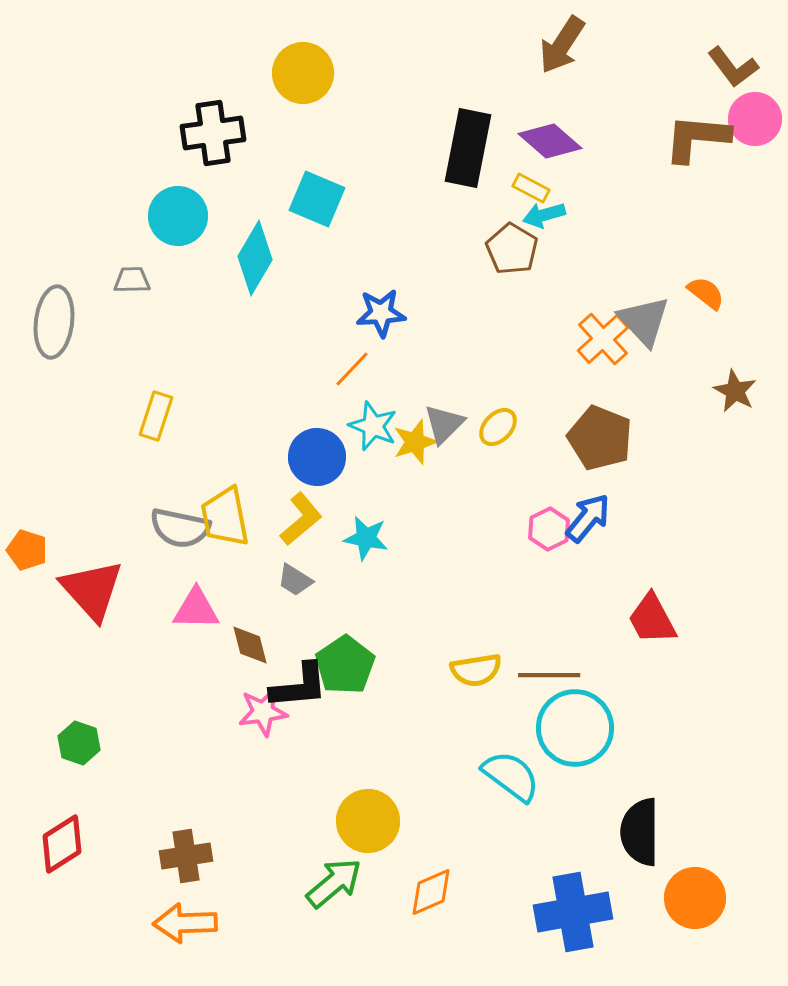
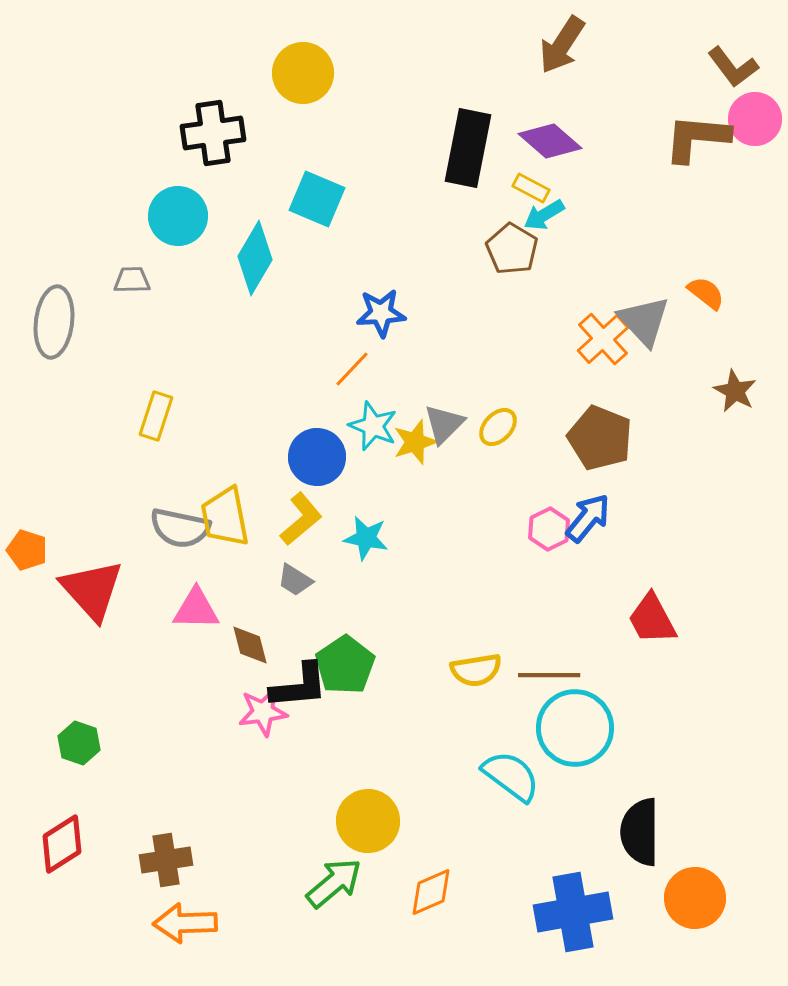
cyan arrow at (544, 215): rotated 15 degrees counterclockwise
brown cross at (186, 856): moved 20 px left, 4 px down
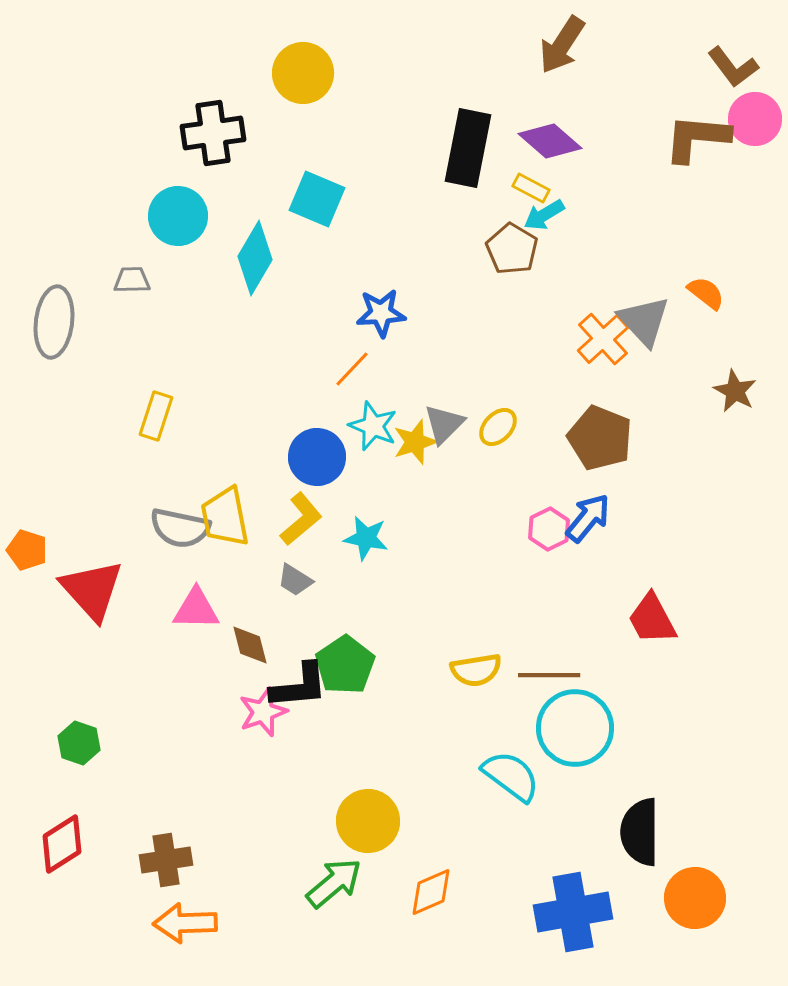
pink star at (263, 712): rotated 12 degrees counterclockwise
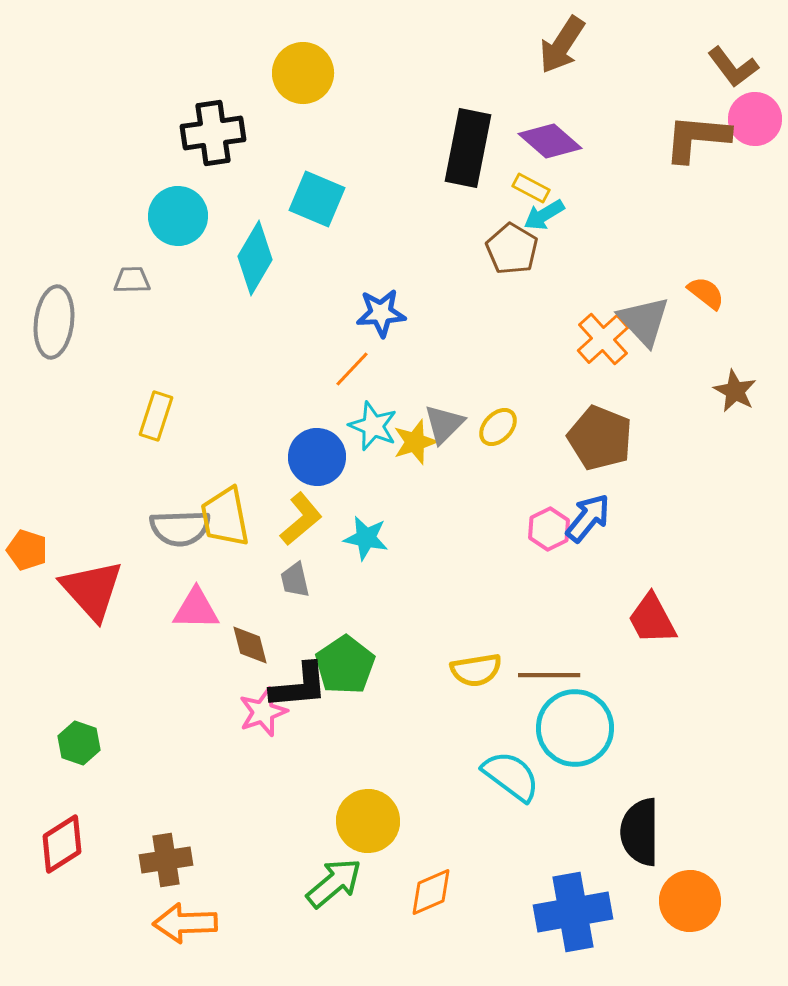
gray semicircle at (180, 528): rotated 14 degrees counterclockwise
gray trapezoid at (295, 580): rotated 45 degrees clockwise
orange circle at (695, 898): moved 5 px left, 3 px down
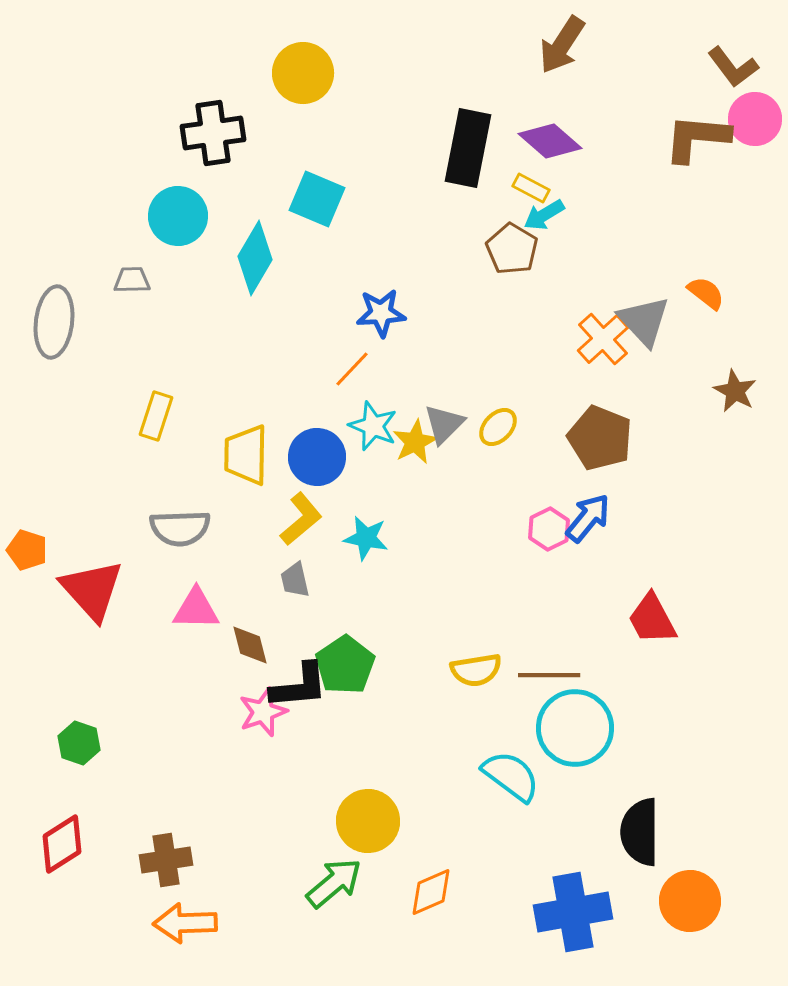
yellow star at (415, 442): rotated 9 degrees counterclockwise
yellow trapezoid at (225, 517): moved 21 px right, 62 px up; rotated 12 degrees clockwise
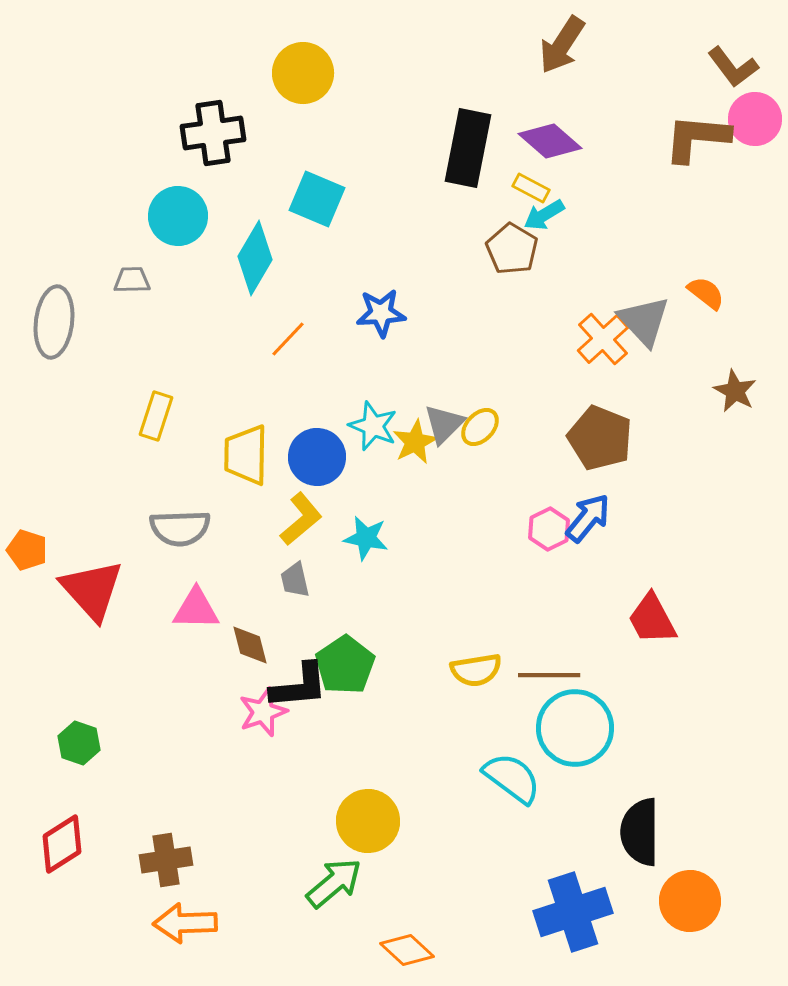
orange line at (352, 369): moved 64 px left, 30 px up
yellow ellipse at (498, 427): moved 18 px left
cyan semicircle at (511, 776): moved 1 px right, 2 px down
orange diamond at (431, 892): moved 24 px left, 58 px down; rotated 66 degrees clockwise
blue cross at (573, 912): rotated 8 degrees counterclockwise
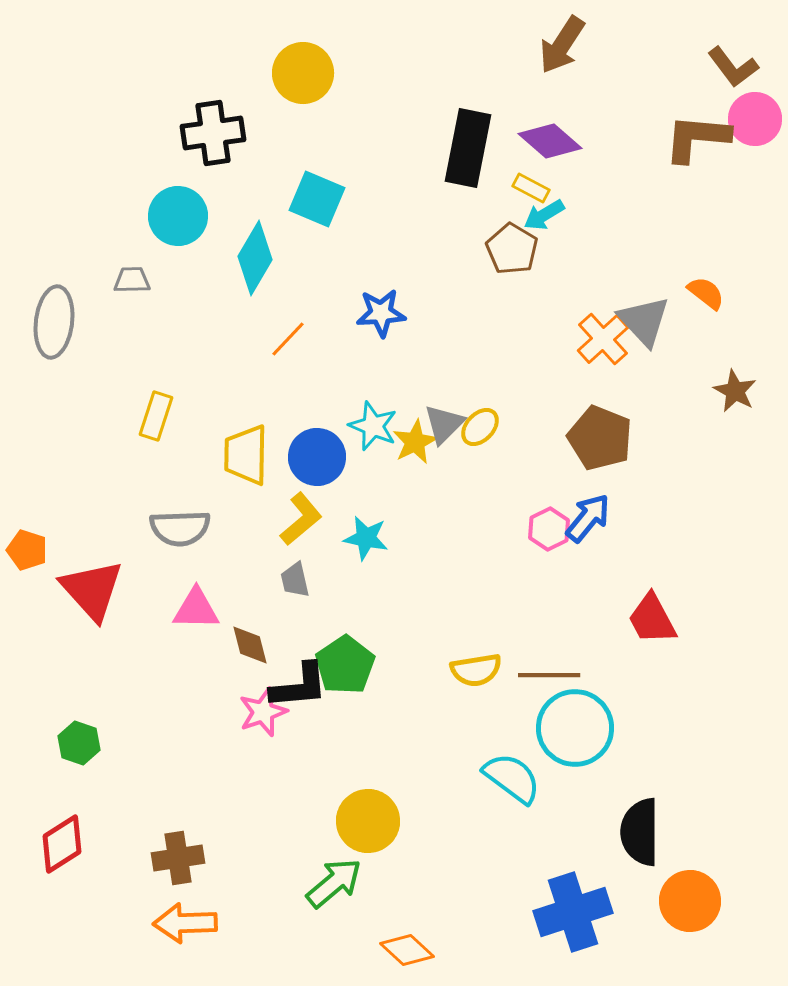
brown cross at (166, 860): moved 12 px right, 2 px up
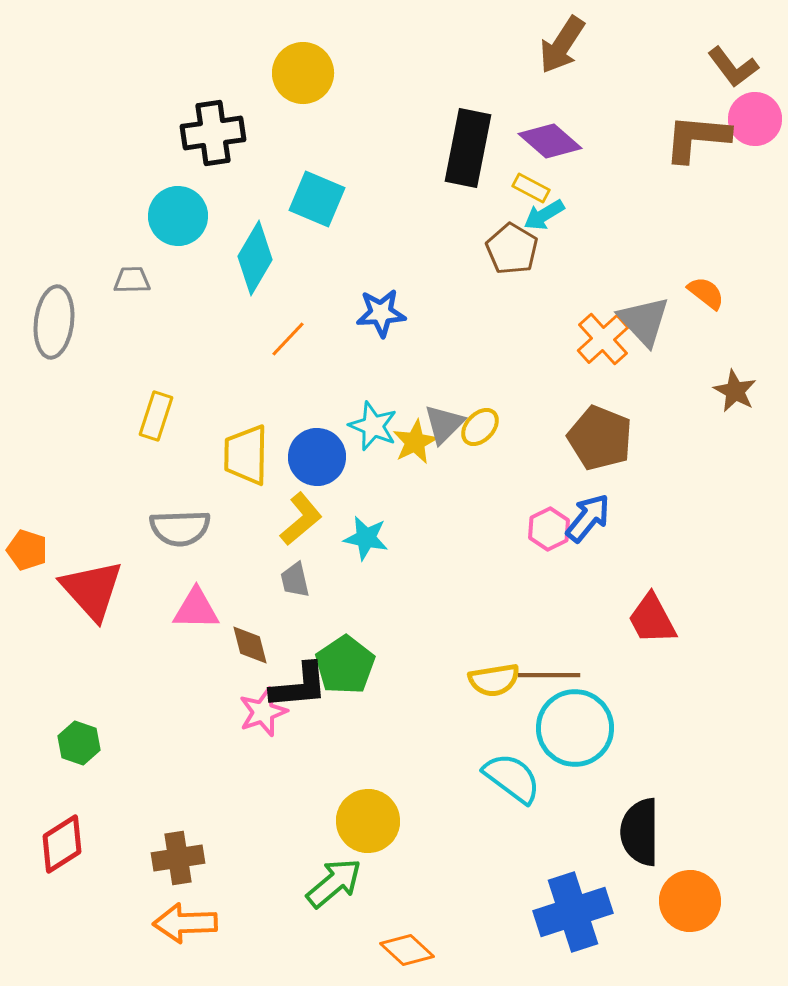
yellow semicircle at (476, 670): moved 18 px right, 10 px down
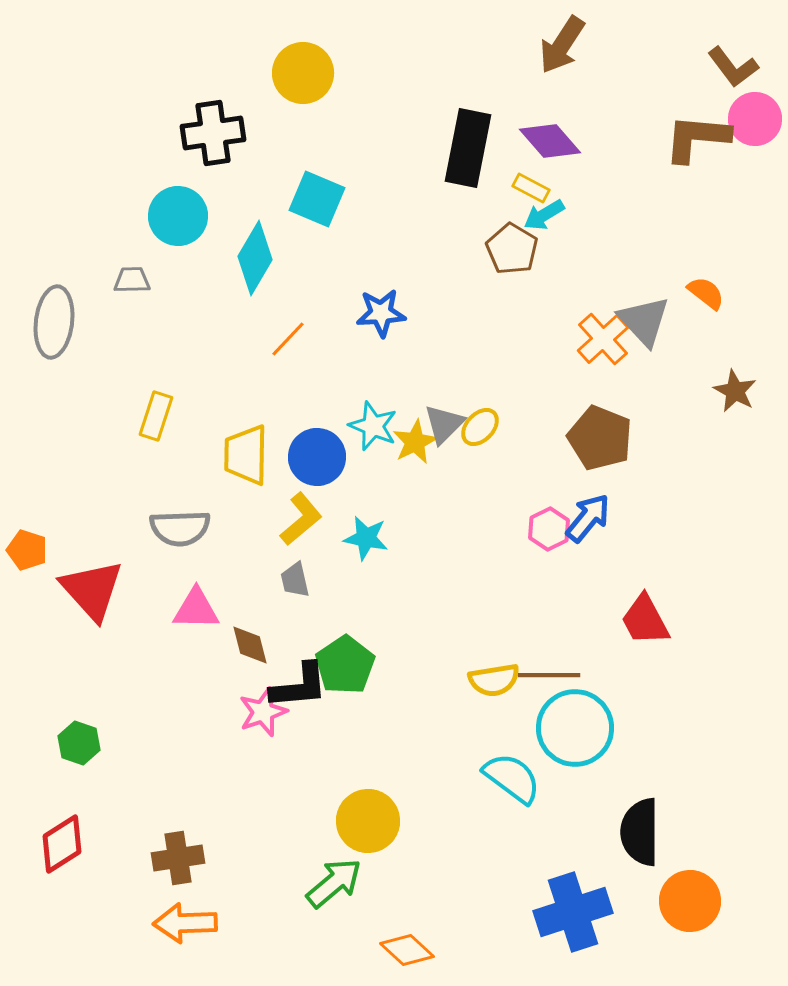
purple diamond at (550, 141): rotated 8 degrees clockwise
red trapezoid at (652, 619): moved 7 px left, 1 px down
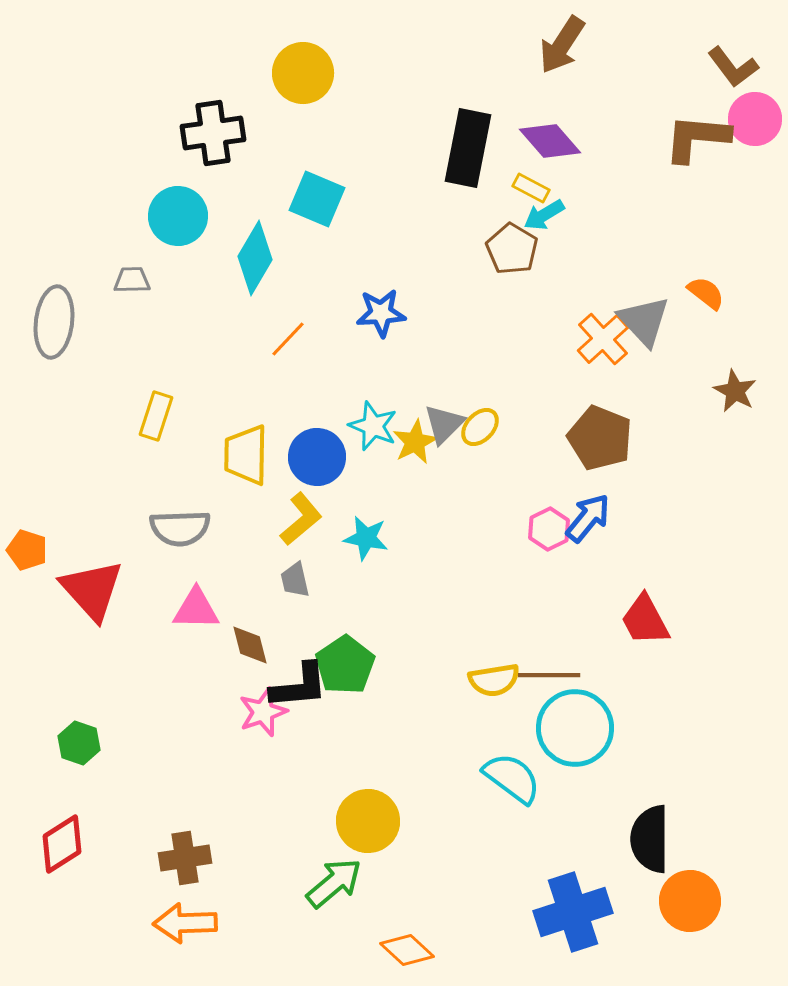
black semicircle at (640, 832): moved 10 px right, 7 px down
brown cross at (178, 858): moved 7 px right
